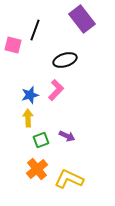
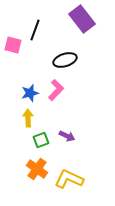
blue star: moved 2 px up
orange cross: rotated 15 degrees counterclockwise
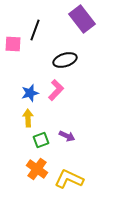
pink square: moved 1 px up; rotated 12 degrees counterclockwise
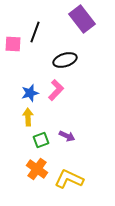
black line: moved 2 px down
yellow arrow: moved 1 px up
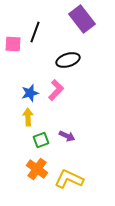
black ellipse: moved 3 px right
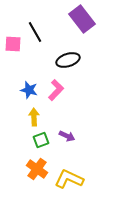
black line: rotated 50 degrees counterclockwise
blue star: moved 1 px left, 3 px up; rotated 30 degrees clockwise
yellow arrow: moved 6 px right
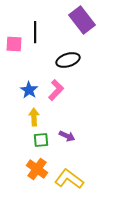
purple rectangle: moved 1 px down
black line: rotated 30 degrees clockwise
pink square: moved 1 px right
blue star: rotated 18 degrees clockwise
green square: rotated 14 degrees clockwise
yellow L-shape: rotated 12 degrees clockwise
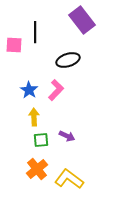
pink square: moved 1 px down
orange cross: rotated 15 degrees clockwise
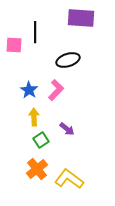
purple rectangle: moved 1 px left, 2 px up; rotated 48 degrees counterclockwise
purple arrow: moved 7 px up; rotated 14 degrees clockwise
green square: rotated 28 degrees counterclockwise
